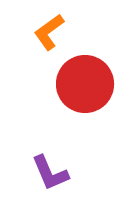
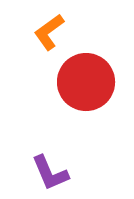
red circle: moved 1 px right, 2 px up
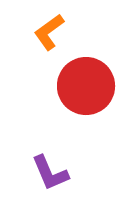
red circle: moved 4 px down
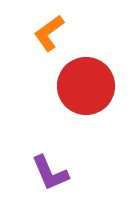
orange L-shape: moved 1 px down
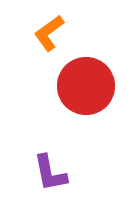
purple L-shape: rotated 12 degrees clockwise
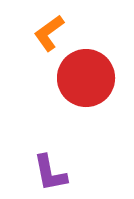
red circle: moved 8 px up
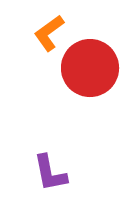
red circle: moved 4 px right, 10 px up
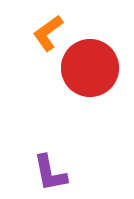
orange L-shape: moved 1 px left
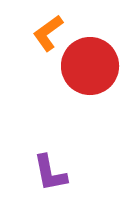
red circle: moved 2 px up
